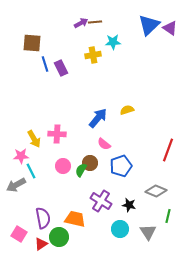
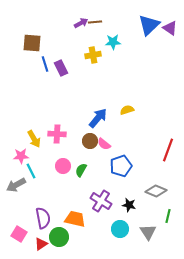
brown circle: moved 22 px up
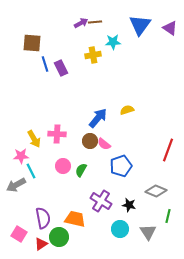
blue triangle: moved 9 px left; rotated 10 degrees counterclockwise
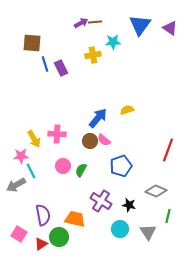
pink semicircle: moved 4 px up
purple semicircle: moved 3 px up
